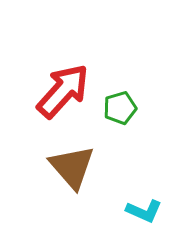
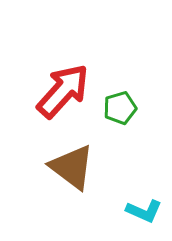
brown triangle: rotated 12 degrees counterclockwise
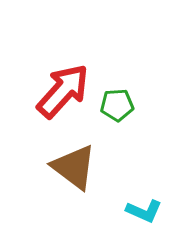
green pentagon: moved 3 px left, 3 px up; rotated 12 degrees clockwise
brown triangle: moved 2 px right
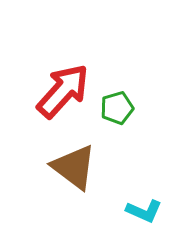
green pentagon: moved 3 px down; rotated 12 degrees counterclockwise
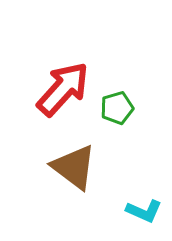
red arrow: moved 2 px up
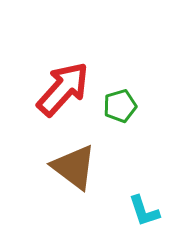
green pentagon: moved 3 px right, 2 px up
cyan L-shape: rotated 48 degrees clockwise
